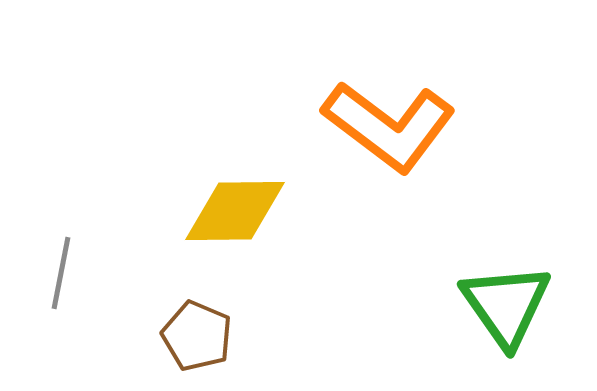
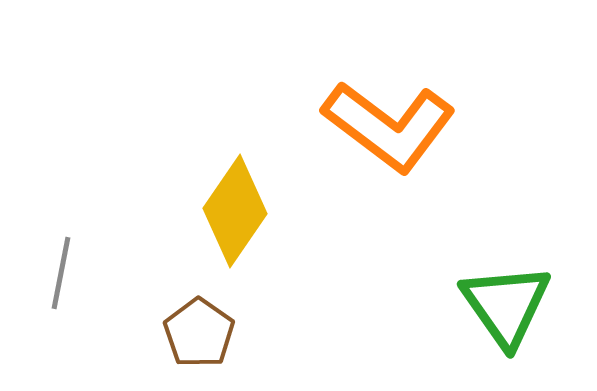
yellow diamond: rotated 55 degrees counterclockwise
brown pentagon: moved 2 px right, 3 px up; rotated 12 degrees clockwise
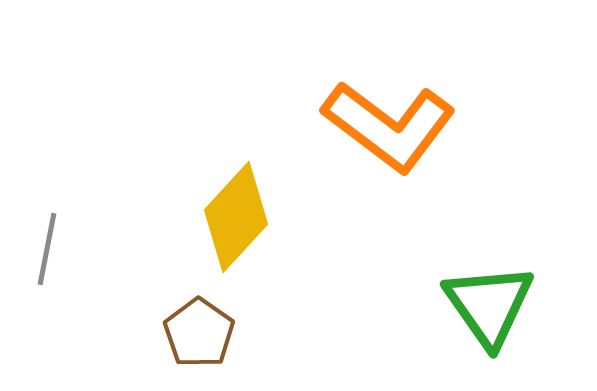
yellow diamond: moved 1 px right, 6 px down; rotated 8 degrees clockwise
gray line: moved 14 px left, 24 px up
green triangle: moved 17 px left
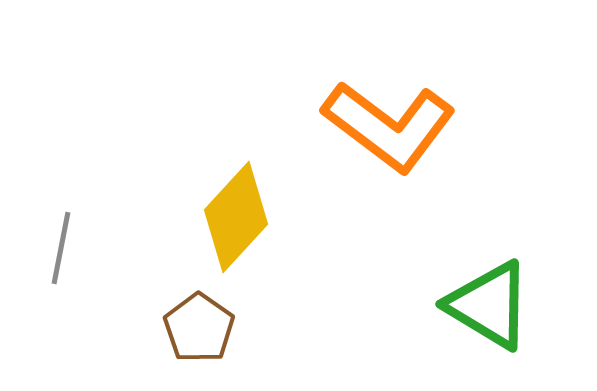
gray line: moved 14 px right, 1 px up
green triangle: rotated 24 degrees counterclockwise
brown pentagon: moved 5 px up
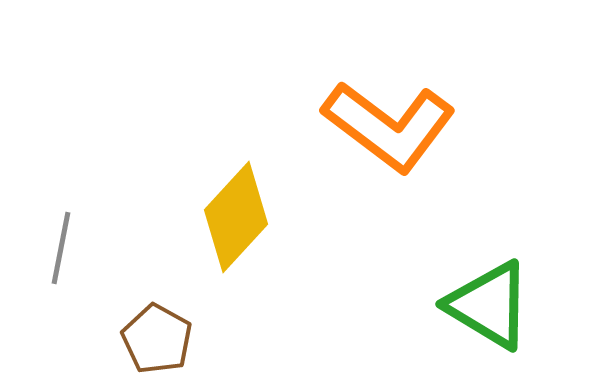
brown pentagon: moved 42 px left, 11 px down; rotated 6 degrees counterclockwise
